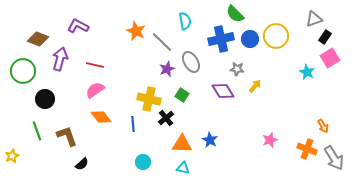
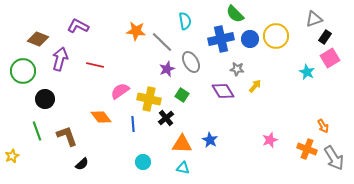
orange star: rotated 18 degrees counterclockwise
pink semicircle: moved 25 px right, 1 px down
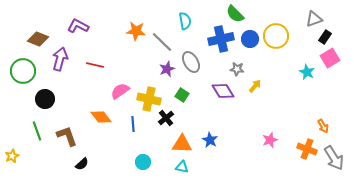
cyan triangle: moved 1 px left, 1 px up
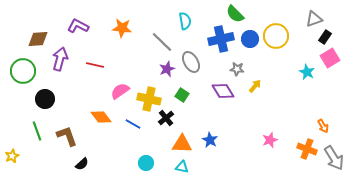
orange star: moved 14 px left, 3 px up
brown diamond: rotated 25 degrees counterclockwise
blue line: rotated 56 degrees counterclockwise
cyan circle: moved 3 px right, 1 px down
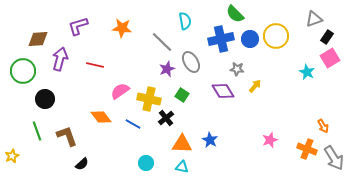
purple L-shape: rotated 45 degrees counterclockwise
black rectangle: moved 2 px right
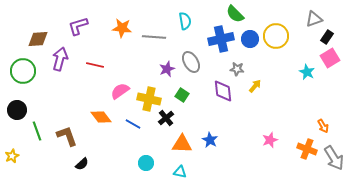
gray line: moved 8 px left, 5 px up; rotated 40 degrees counterclockwise
purple diamond: rotated 25 degrees clockwise
black circle: moved 28 px left, 11 px down
cyan triangle: moved 2 px left, 5 px down
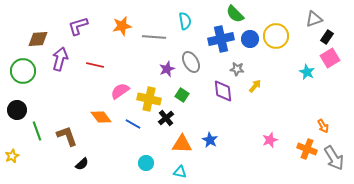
orange star: moved 2 px up; rotated 18 degrees counterclockwise
